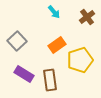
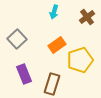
cyan arrow: rotated 56 degrees clockwise
gray square: moved 2 px up
purple rectangle: rotated 36 degrees clockwise
brown rectangle: moved 2 px right, 4 px down; rotated 25 degrees clockwise
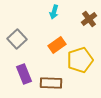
brown cross: moved 2 px right, 2 px down
brown rectangle: moved 1 px left, 1 px up; rotated 75 degrees clockwise
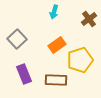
brown rectangle: moved 5 px right, 3 px up
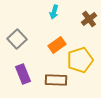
purple rectangle: moved 1 px left
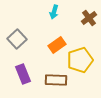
brown cross: moved 1 px up
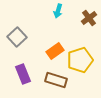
cyan arrow: moved 4 px right, 1 px up
gray square: moved 2 px up
orange rectangle: moved 2 px left, 6 px down
brown rectangle: rotated 15 degrees clockwise
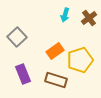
cyan arrow: moved 7 px right, 4 px down
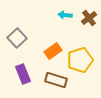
cyan arrow: rotated 80 degrees clockwise
gray square: moved 1 px down
orange rectangle: moved 2 px left
